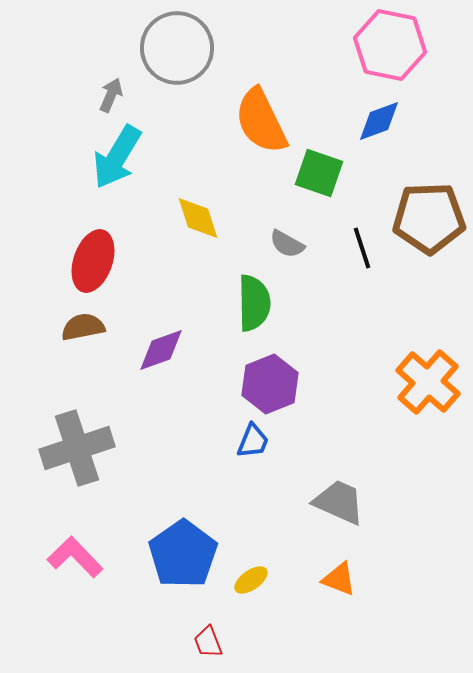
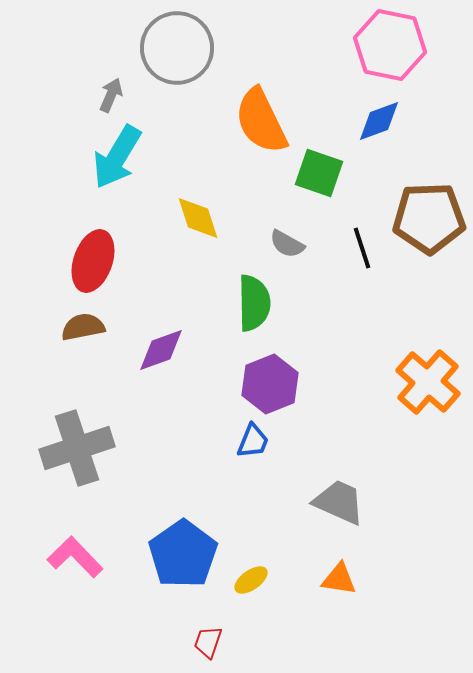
orange triangle: rotated 12 degrees counterclockwise
red trapezoid: rotated 40 degrees clockwise
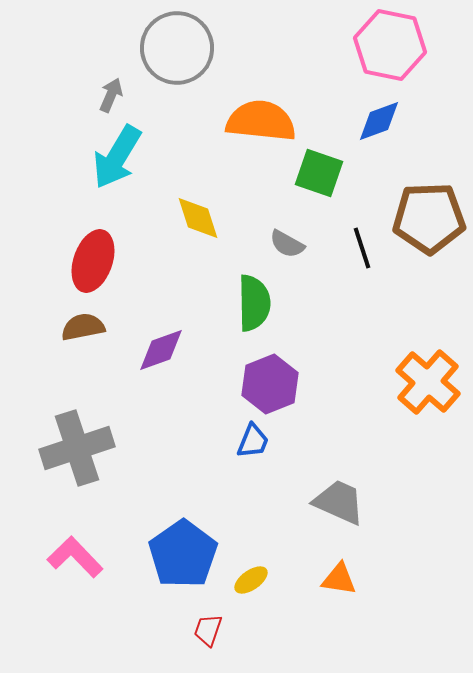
orange semicircle: rotated 122 degrees clockwise
red trapezoid: moved 12 px up
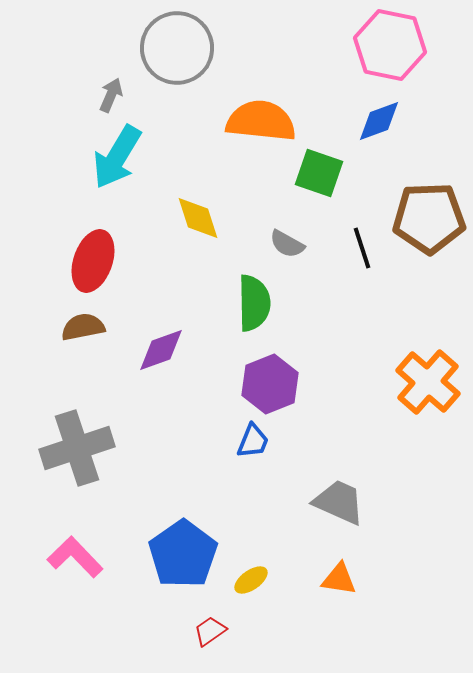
red trapezoid: moved 2 px right, 1 px down; rotated 36 degrees clockwise
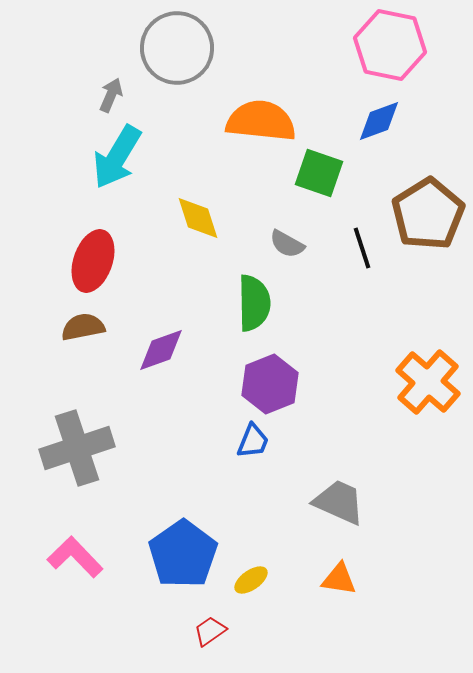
brown pentagon: moved 1 px left, 4 px up; rotated 30 degrees counterclockwise
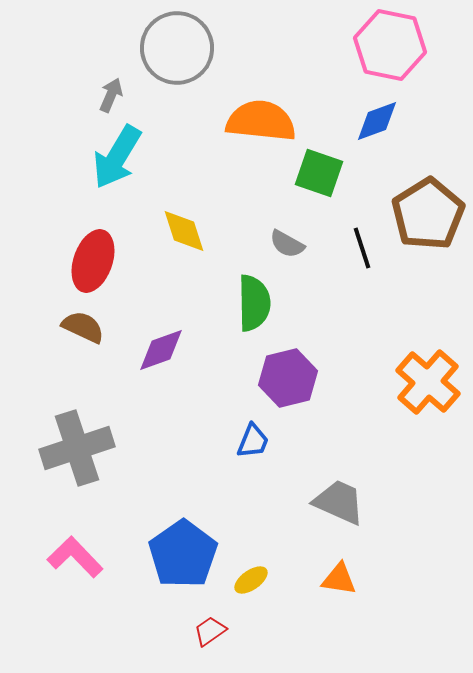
blue diamond: moved 2 px left
yellow diamond: moved 14 px left, 13 px down
brown semicircle: rotated 36 degrees clockwise
purple hexagon: moved 18 px right, 6 px up; rotated 8 degrees clockwise
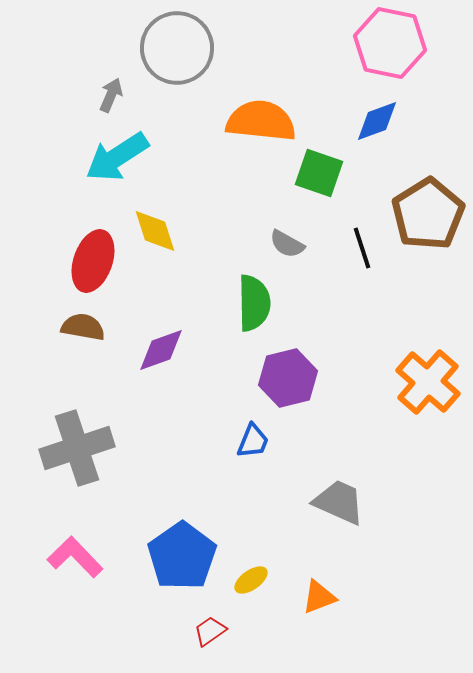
pink hexagon: moved 2 px up
cyan arrow: rotated 26 degrees clockwise
yellow diamond: moved 29 px left
brown semicircle: rotated 15 degrees counterclockwise
blue pentagon: moved 1 px left, 2 px down
orange triangle: moved 20 px left, 18 px down; rotated 30 degrees counterclockwise
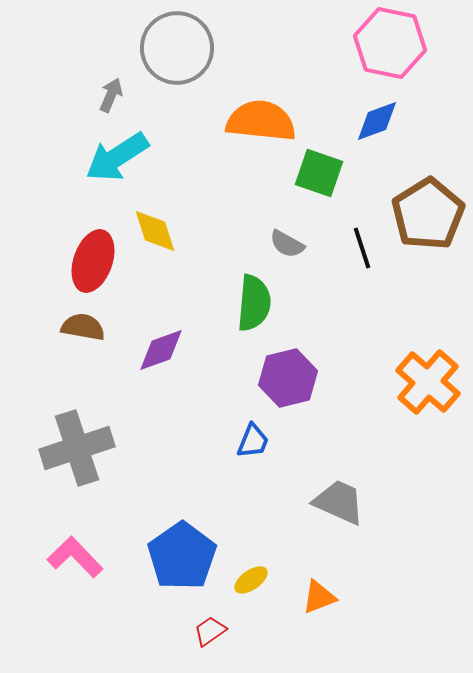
green semicircle: rotated 6 degrees clockwise
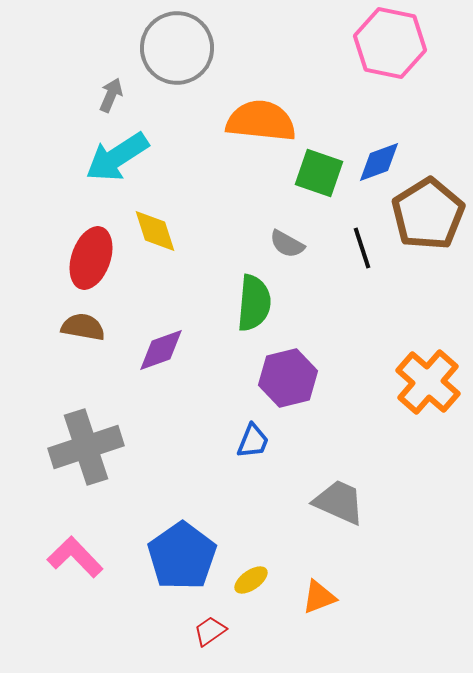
blue diamond: moved 2 px right, 41 px down
red ellipse: moved 2 px left, 3 px up
gray cross: moved 9 px right, 1 px up
